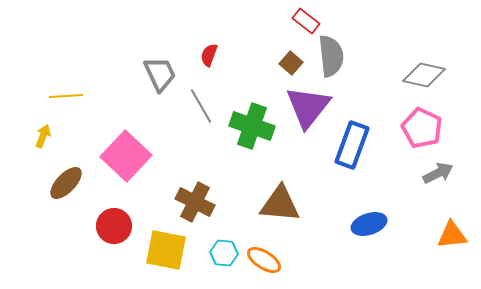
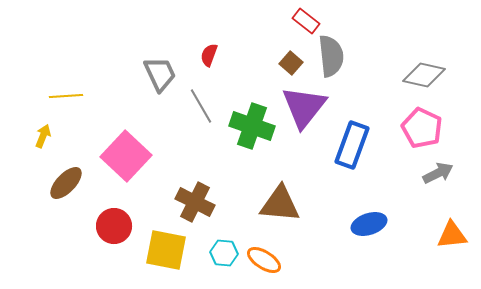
purple triangle: moved 4 px left
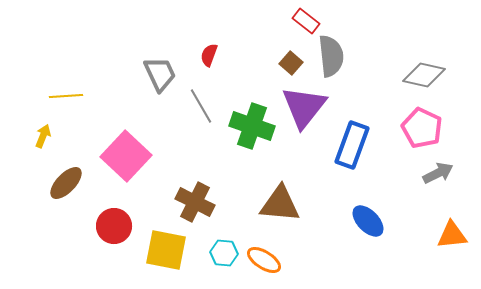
blue ellipse: moved 1 px left, 3 px up; rotated 64 degrees clockwise
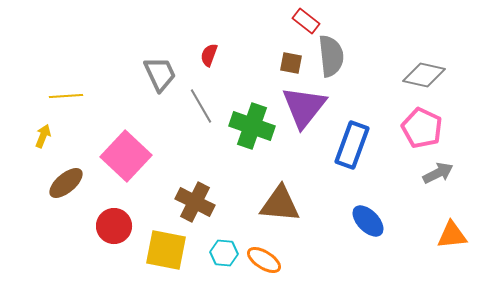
brown square: rotated 30 degrees counterclockwise
brown ellipse: rotated 6 degrees clockwise
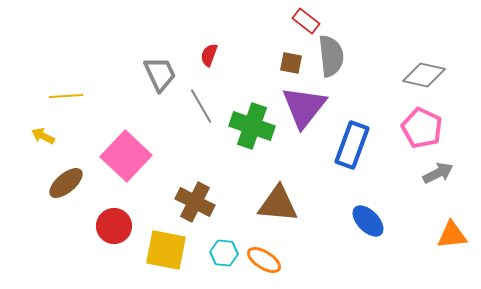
yellow arrow: rotated 85 degrees counterclockwise
brown triangle: moved 2 px left
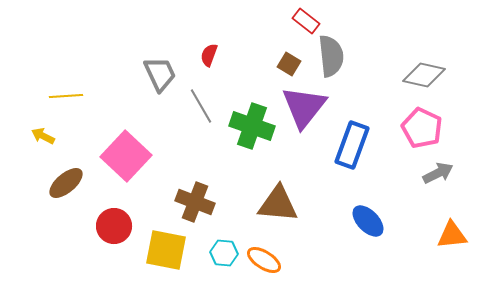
brown square: moved 2 px left, 1 px down; rotated 20 degrees clockwise
brown cross: rotated 6 degrees counterclockwise
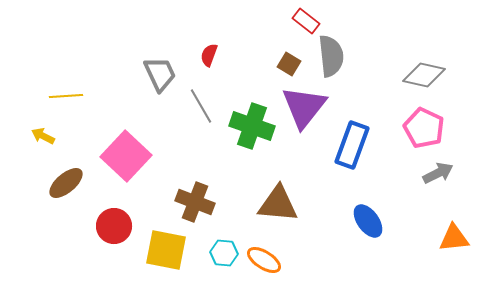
pink pentagon: moved 2 px right
blue ellipse: rotated 8 degrees clockwise
orange triangle: moved 2 px right, 3 px down
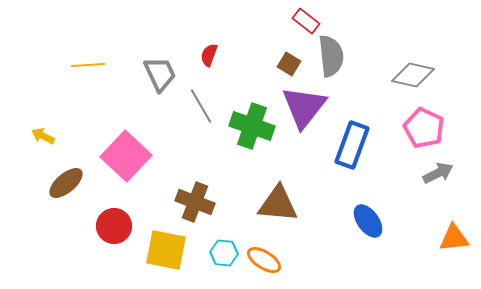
gray diamond: moved 11 px left
yellow line: moved 22 px right, 31 px up
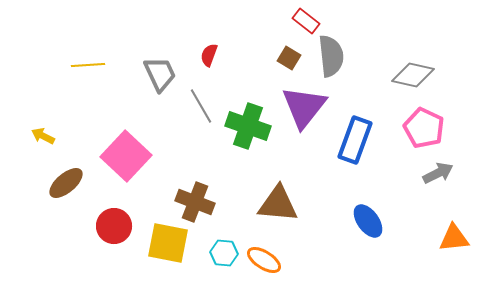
brown square: moved 6 px up
green cross: moved 4 px left
blue rectangle: moved 3 px right, 5 px up
yellow square: moved 2 px right, 7 px up
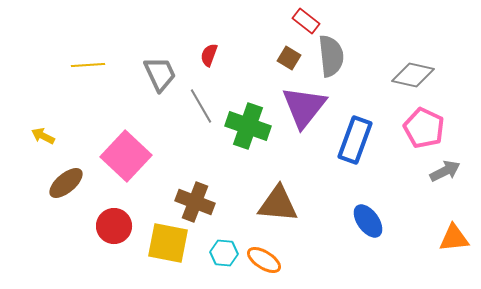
gray arrow: moved 7 px right, 2 px up
